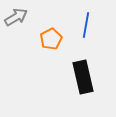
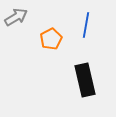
black rectangle: moved 2 px right, 3 px down
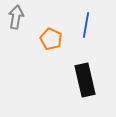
gray arrow: rotated 50 degrees counterclockwise
orange pentagon: rotated 20 degrees counterclockwise
